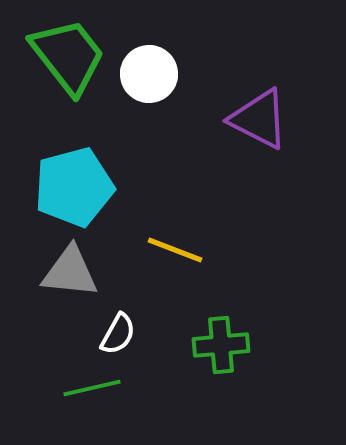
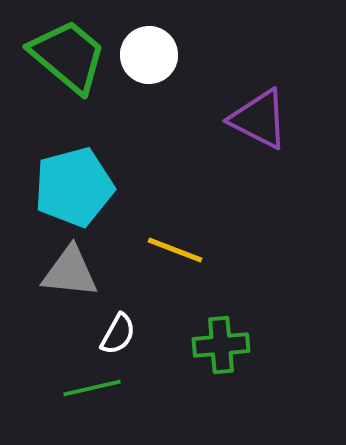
green trapezoid: rotated 12 degrees counterclockwise
white circle: moved 19 px up
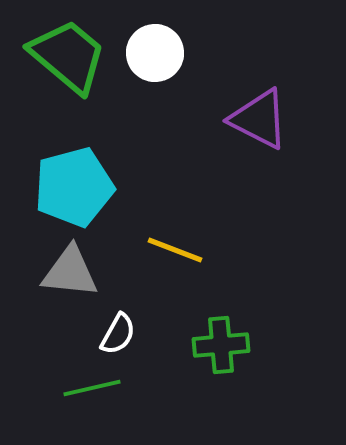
white circle: moved 6 px right, 2 px up
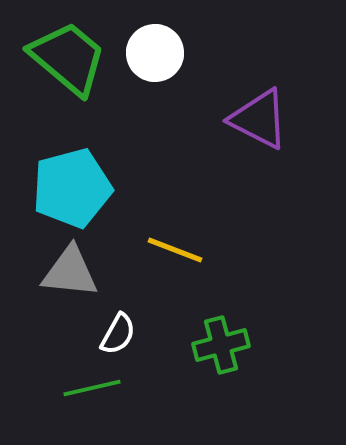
green trapezoid: moved 2 px down
cyan pentagon: moved 2 px left, 1 px down
green cross: rotated 10 degrees counterclockwise
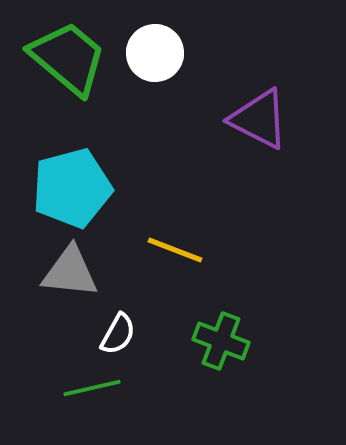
green cross: moved 4 px up; rotated 36 degrees clockwise
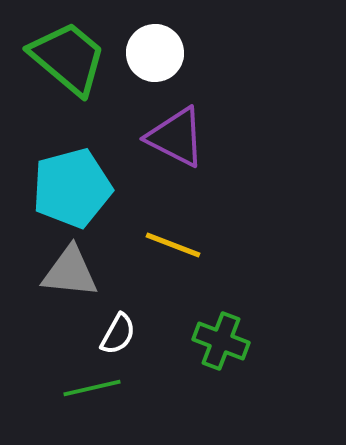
purple triangle: moved 83 px left, 18 px down
yellow line: moved 2 px left, 5 px up
